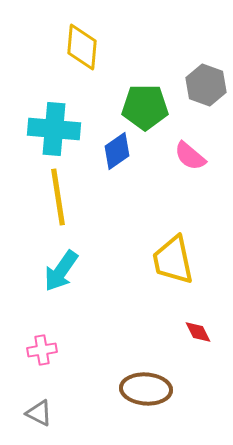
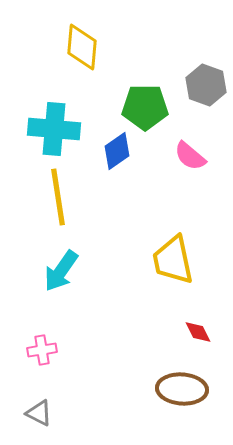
brown ellipse: moved 36 px right
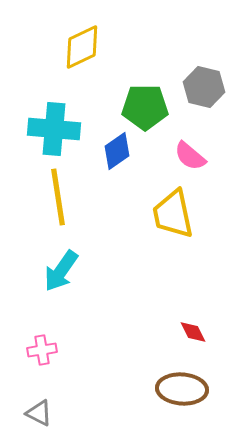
yellow diamond: rotated 60 degrees clockwise
gray hexagon: moved 2 px left, 2 px down; rotated 6 degrees counterclockwise
yellow trapezoid: moved 46 px up
red diamond: moved 5 px left
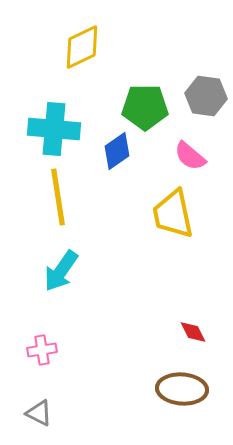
gray hexagon: moved 2 px right, 9 px down; rotated 6 degrees counterclockwise
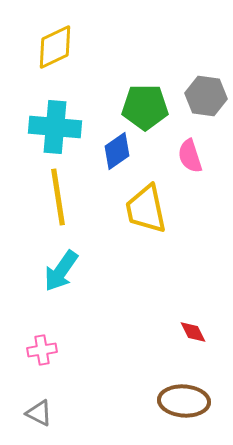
yellow diamond: moved 27 px left
cyan cross: moved 1 px right, 2 px up
pink semicircle: rotated 32 degrees clockwise
yellow trapezoid: moved 27 px left, 5 px up
brown ellipse: moved 2 px right, 12 px down
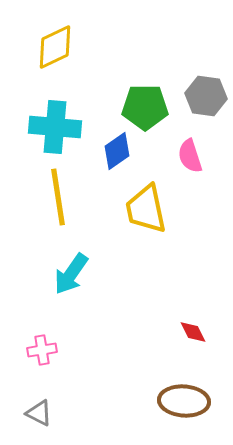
cyan arrow: moved 10 px right, 3 px down
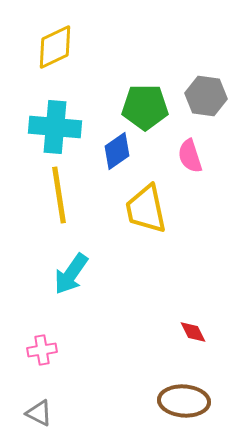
yellow line: moved 1 px right, 2 px up
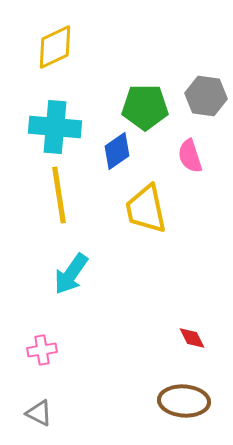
red diamond: moved 1 px left, 6 px down
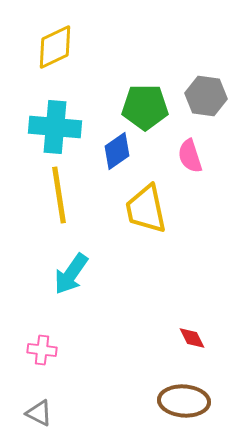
pink cross: rotated 16 degrees clockwise
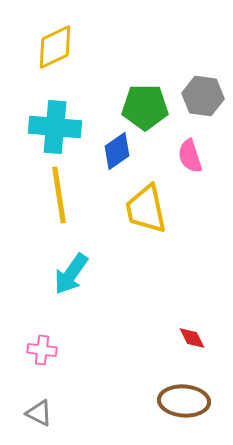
gray hexagon: moved 3 px left
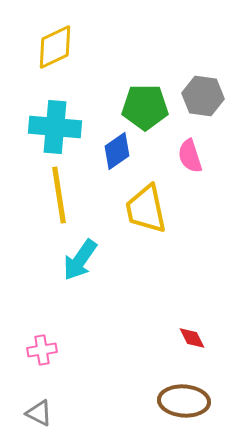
cyan arrow: moved 9 px right, 14 px up
pink cross: rotated 16 degrees counterclockwise
